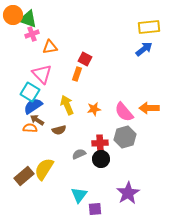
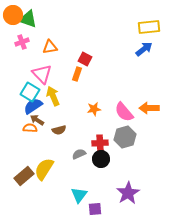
pink cross: moved 10 px left, 8 px down
yellow arrow: moved 14 px left, 9 px up
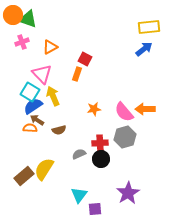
orange triangle: rotated 21 degrees counterclockwise
orange arrow: moved 4 px left, 1 px down
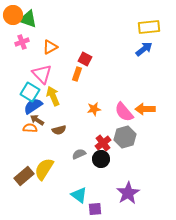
red cross: moved 3 px right; rotated 35 degrees counterclockwise
cyan triangle: rotated 30 degrees counterclockwise
